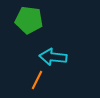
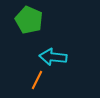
green pentagon: rotated 16 degrees clockwise
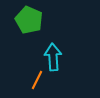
cyan arrow: rotated 80 degrees clockwise
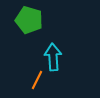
green pentagon: rotated 8 degrees counterclockwise
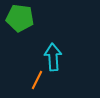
green pentagon: moved 9 px left, 2 px up; rotated 8 degrees counterclockwise
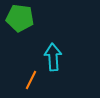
orange line: moved 6 px left
